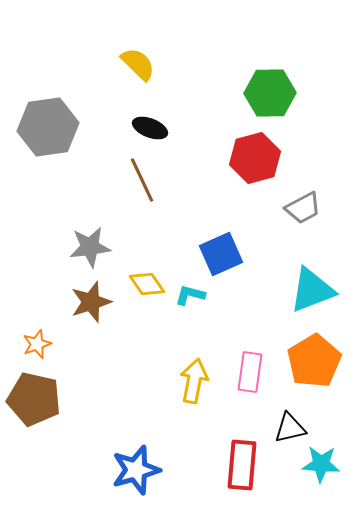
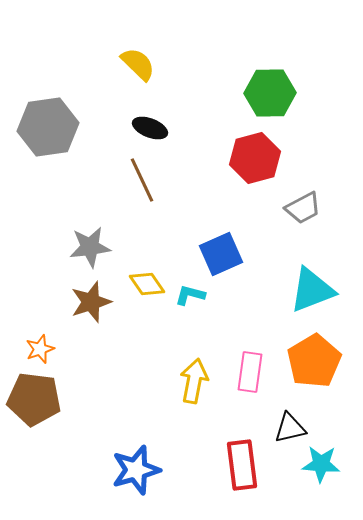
orange star: moved 3 px right, 5 px down
brown pentagon: rotated 6 degrees counterclockwise
red rectangle: rotated 12 degrees counterclockwise
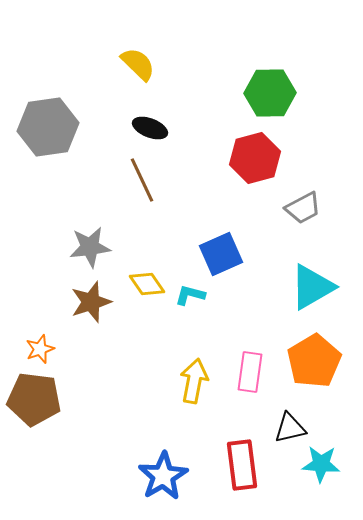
cyan triangle: moved 3 px up; rotated 9 degrees counterclockwise
blue star: moved 27 px right, 6 px down; rotated 15 degrees counterclockwise
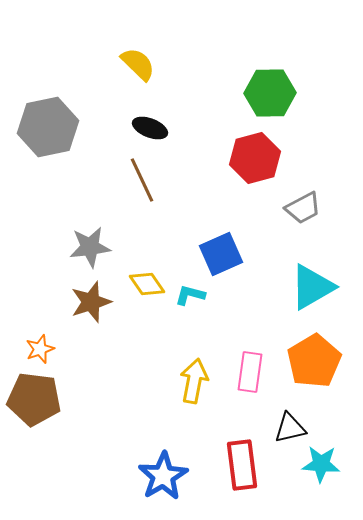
gray hexagon: rotated 4 degrees counterclockwise
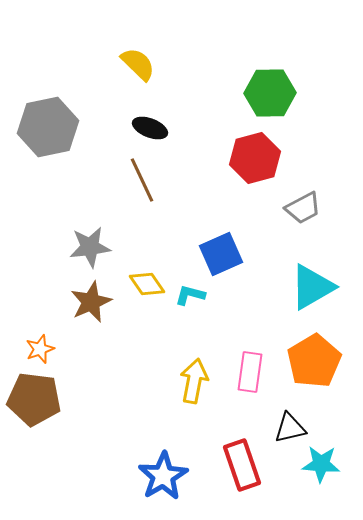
brown star: rotated 6 degrees counterclockwise
red rectangle: rotated 12 degrees counterclockwise
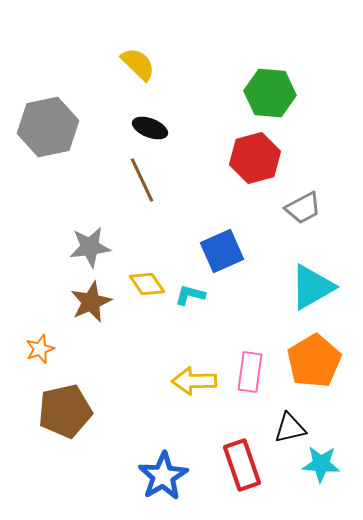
green hexagon: rotated 6 degrees clockwise
blue square: moved 1 px right, 3 px up
yellow arrow: rotated 102 degrees counterclockwise
brown pentagon: moved 31 px right, 12 px down; rotated 20 degrees counterclockwise
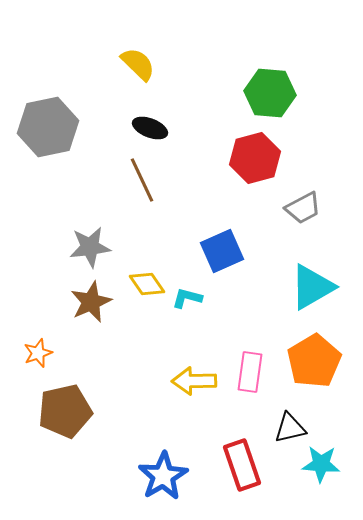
cyan L-shape: moved 3 px left, 3 px down
orange star: moved 2 px left, 4 px down
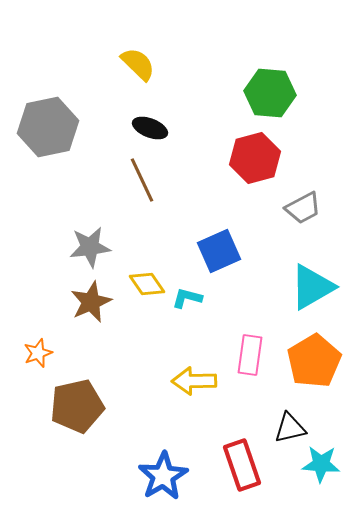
blue square: moved 3 px left
pink rectangle: moved 17 px up
brown pentagon: moved 12 px right, 5 px up
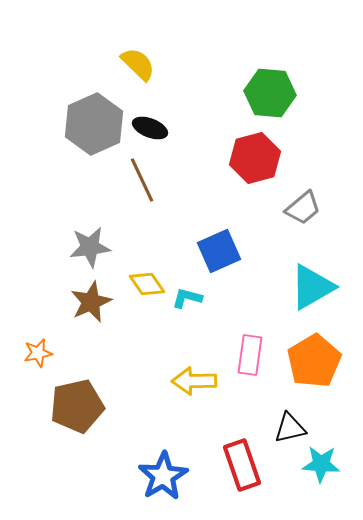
gray hexagon: moved 46 px right, 3 px up; rotated 12 degrees counterclockwise
gray trapezoid: rotated 12 degrees counterclockwise
orange star: rotated 8 degrees clockwise
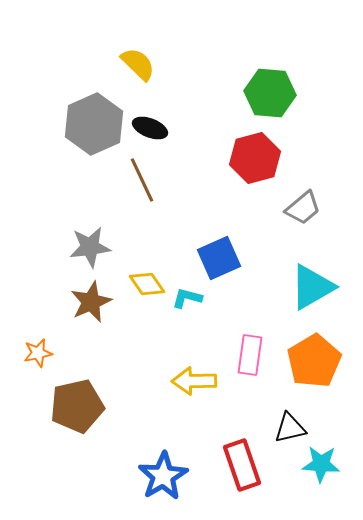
blue square: moved 7 px down
